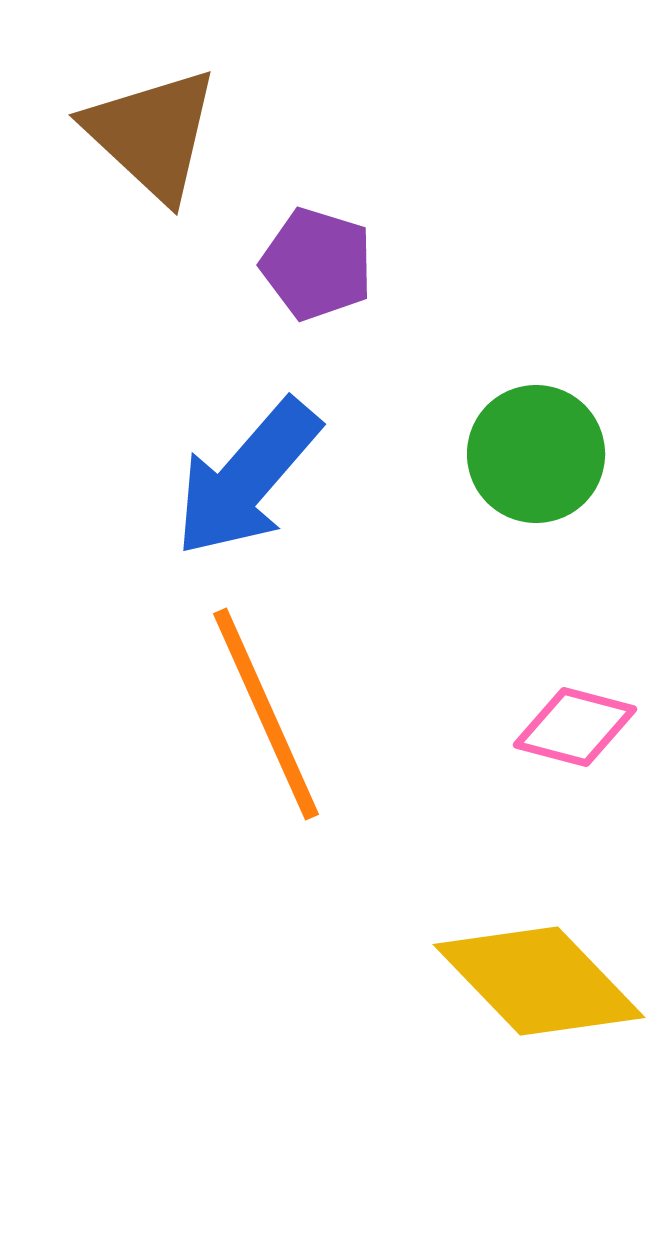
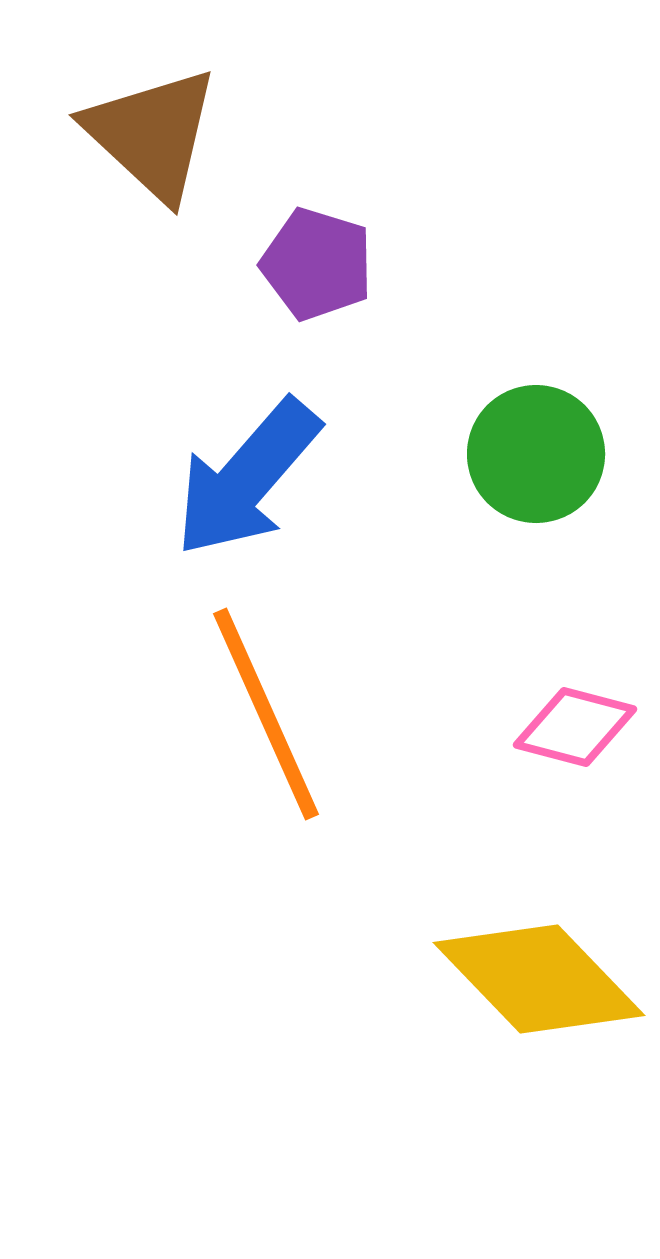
yellow diamond: moved 2 px up
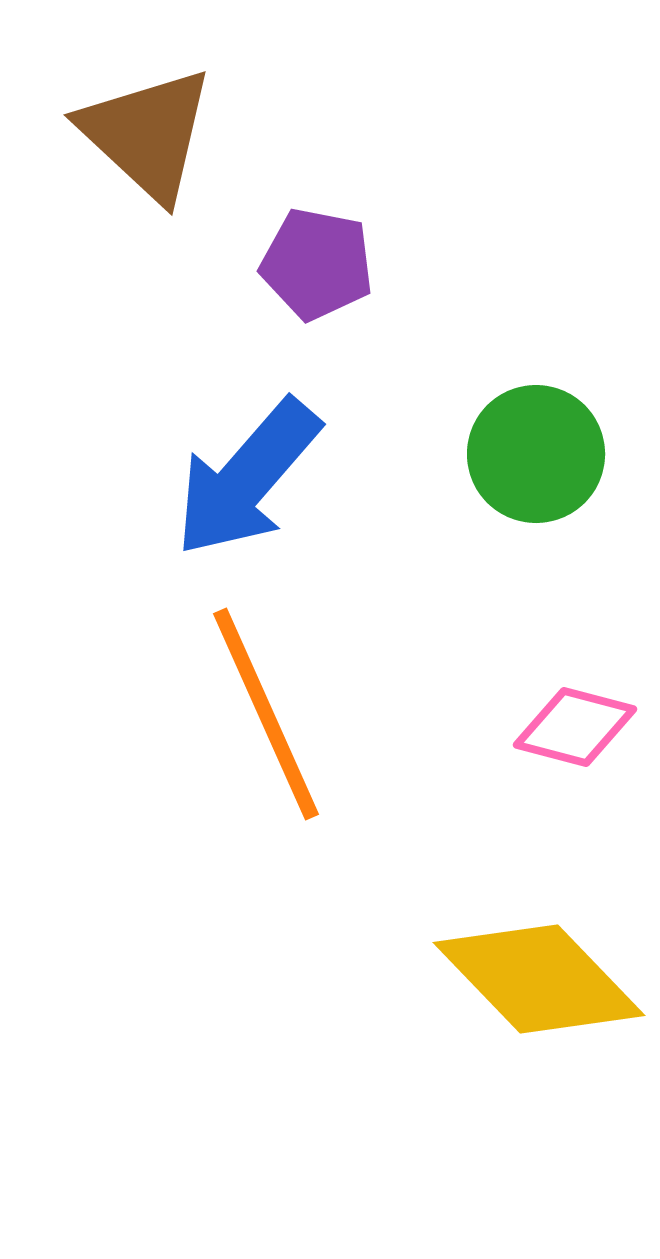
brown triangle: moved 5 px left
purple pentagon: rotated 6 degrees counterclockwise
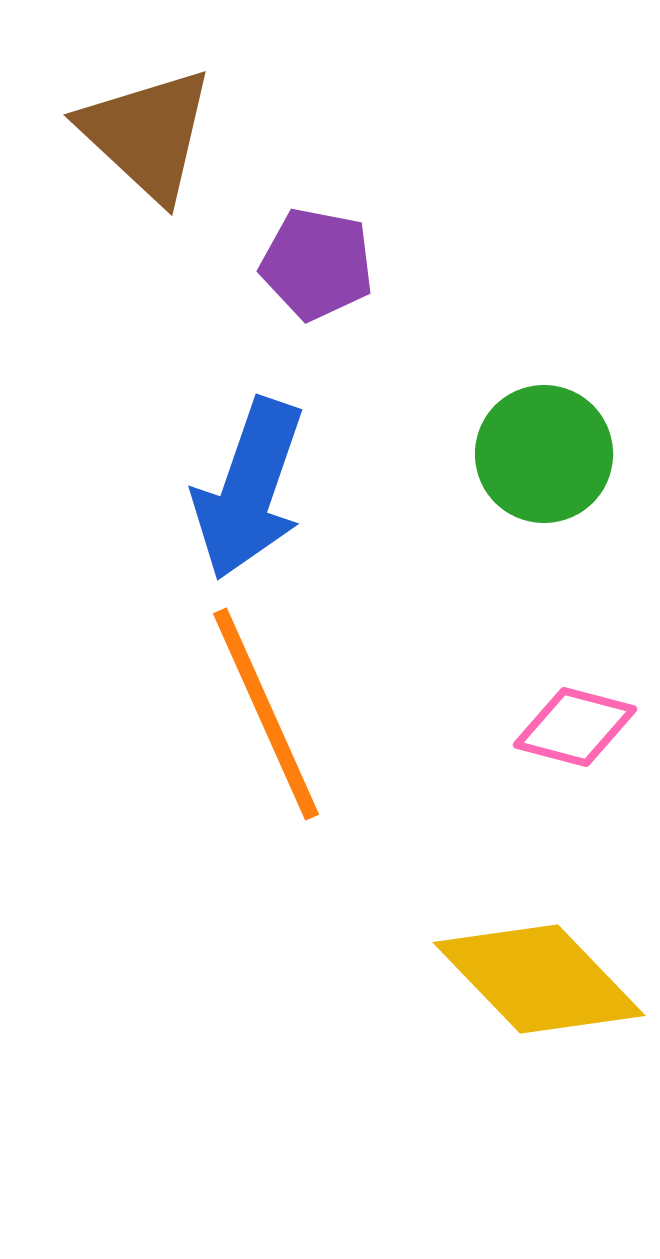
green circle: moved 8 px right
blue arrow: moved 2 px right, 11 px down; rotated 22 degrees counterclockwise
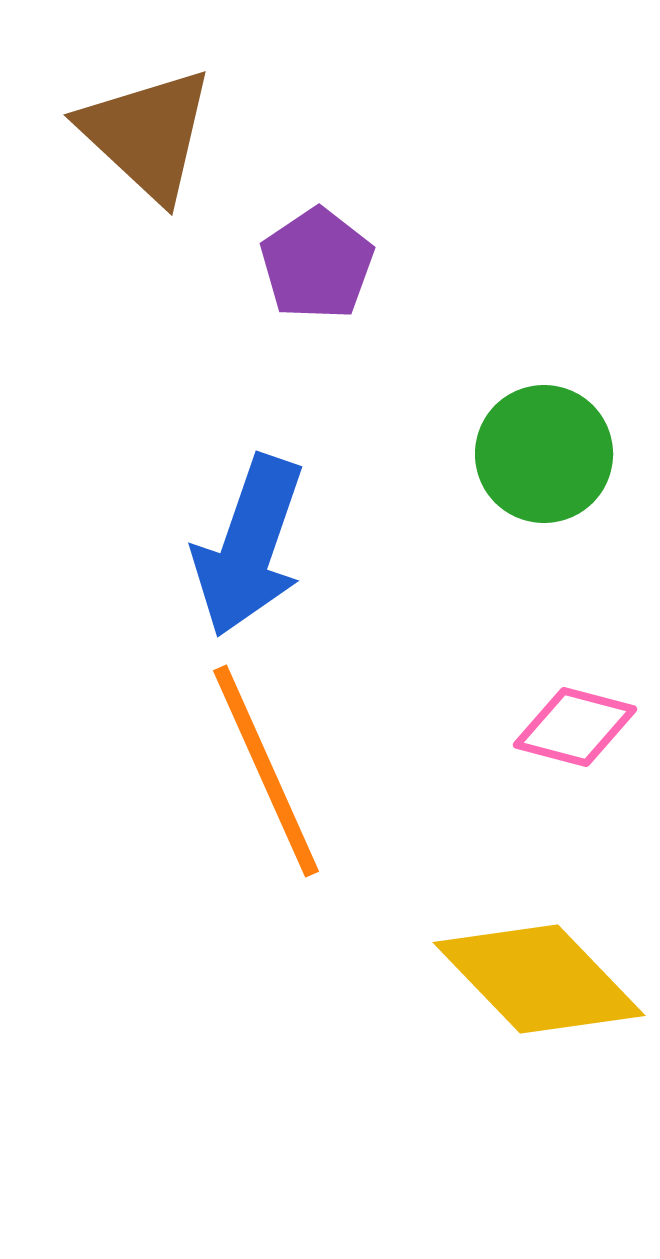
purple pentagon: rotated 27 degrees clockwise
blue arrow: moved 57 px down
orange line: moved 57 px down
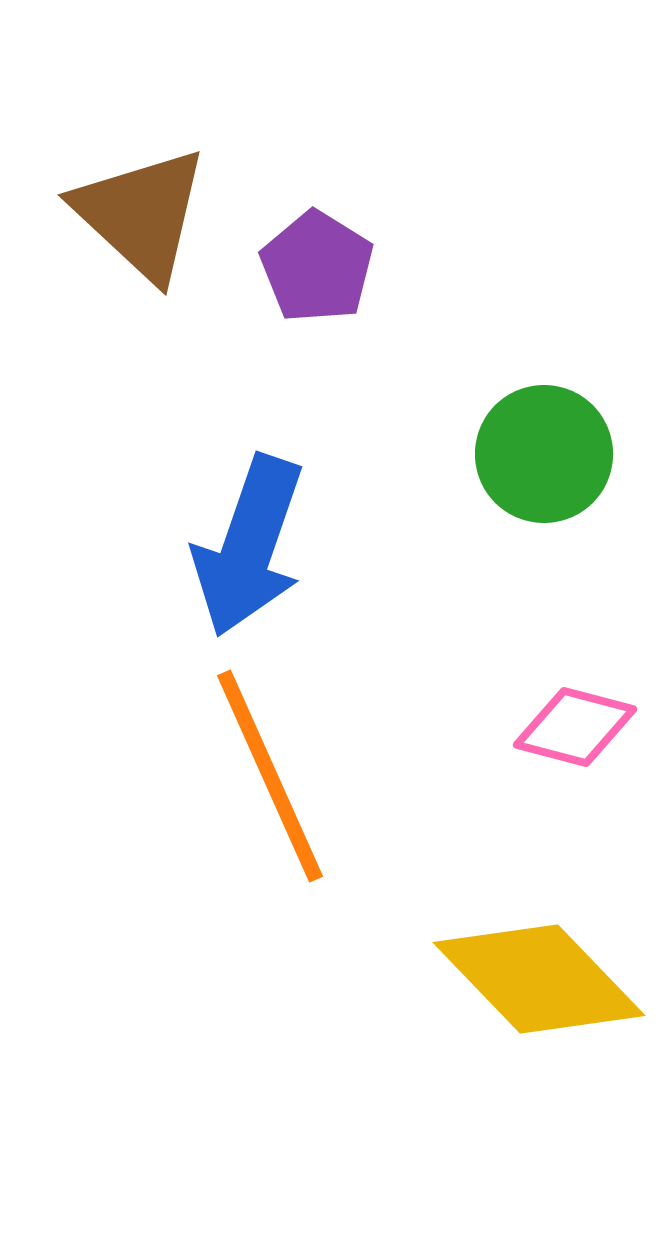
brown triangle: moved 6 px left, 80 px down
purple pentagon: moved 3 px down; rotated 6 degrees counterclockwise
orange line: moved 4 px right, 5 px down
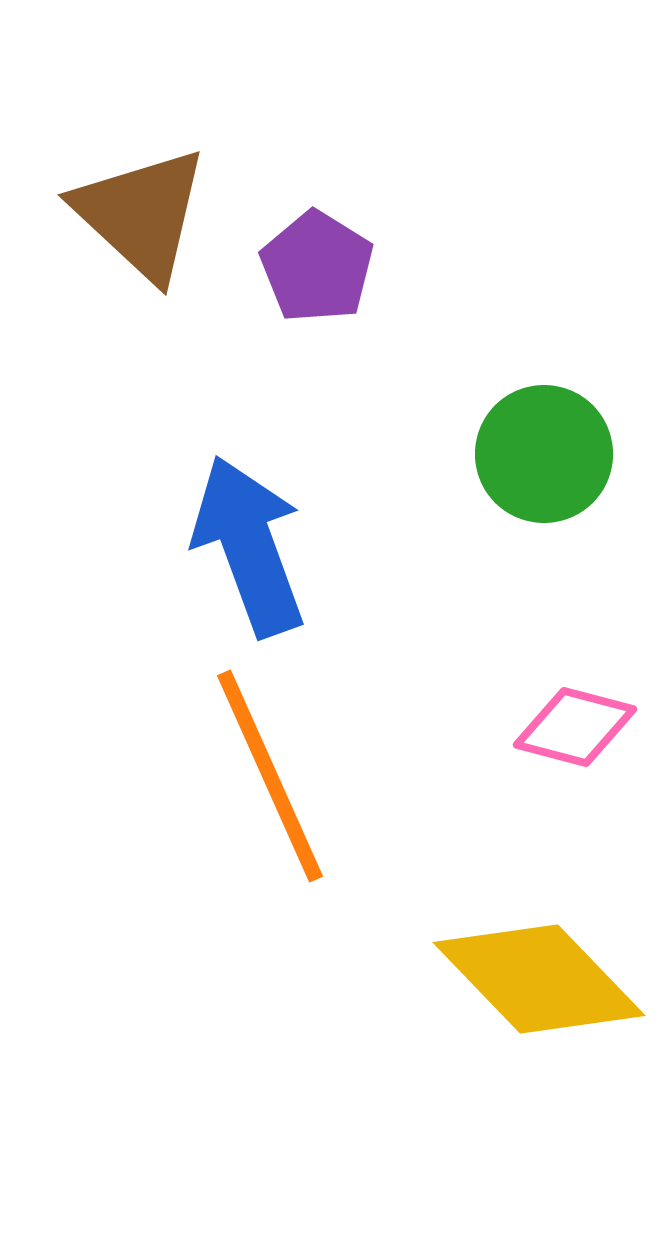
blue arrow: rotated 141 degrees clockwise
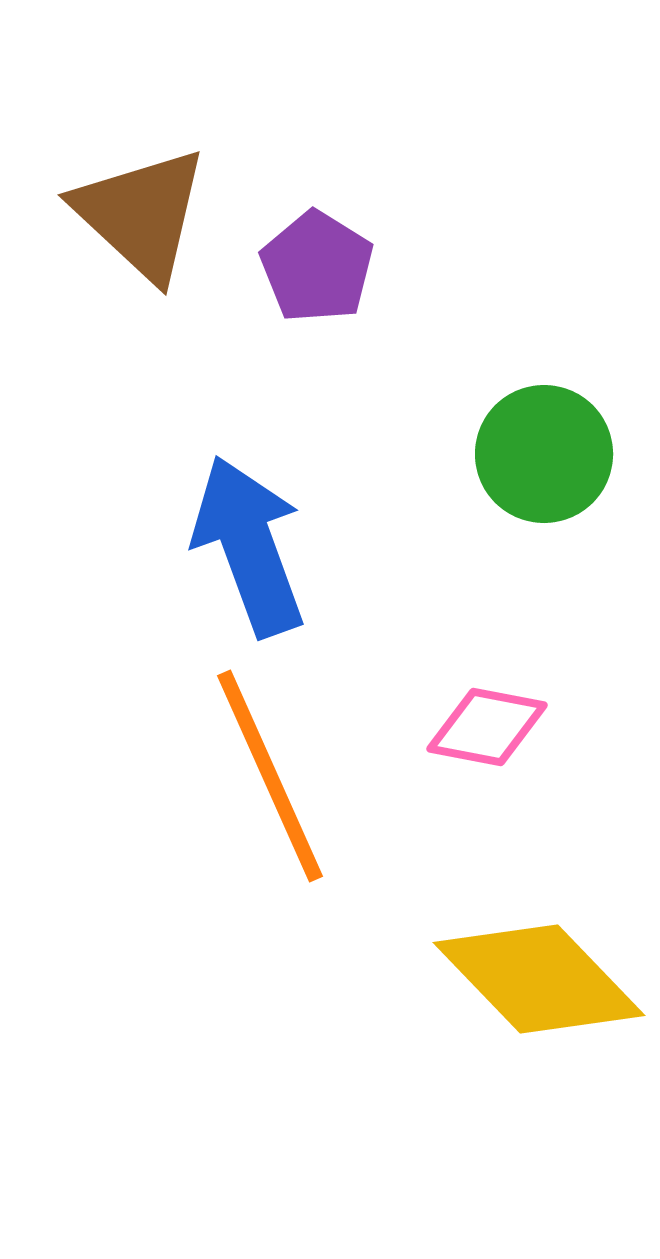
pink diamond: moved 88 px left; rotated 4 degrees counterclockwise
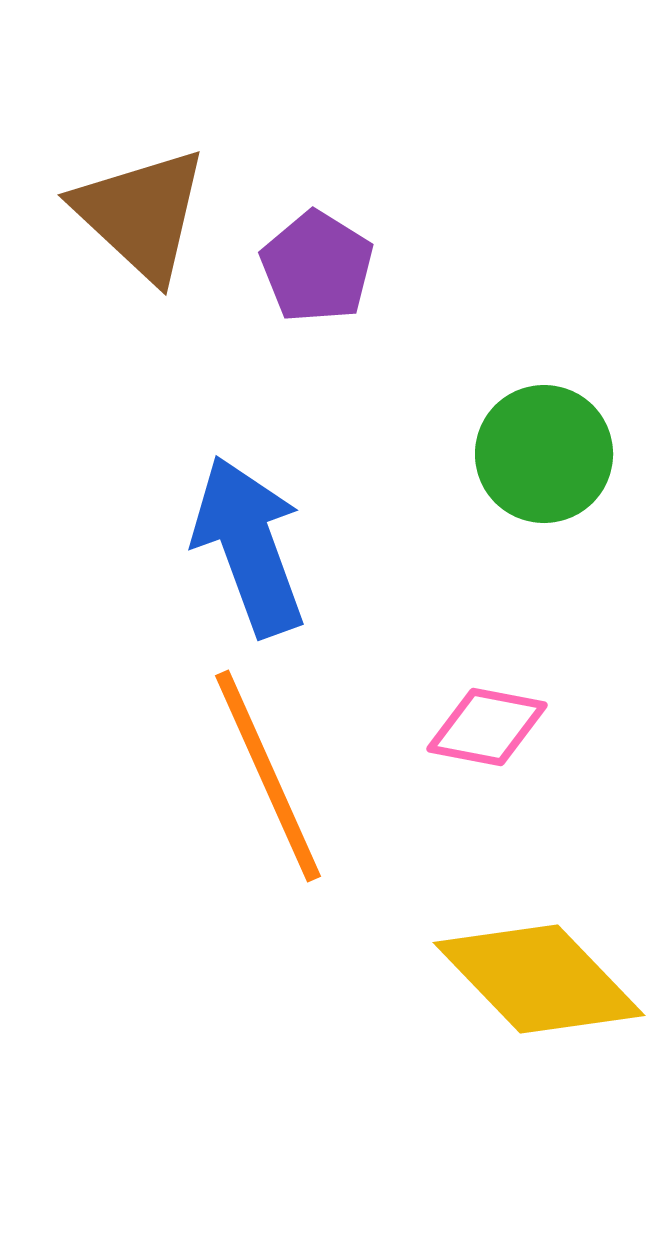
orange line: moved 2 px left
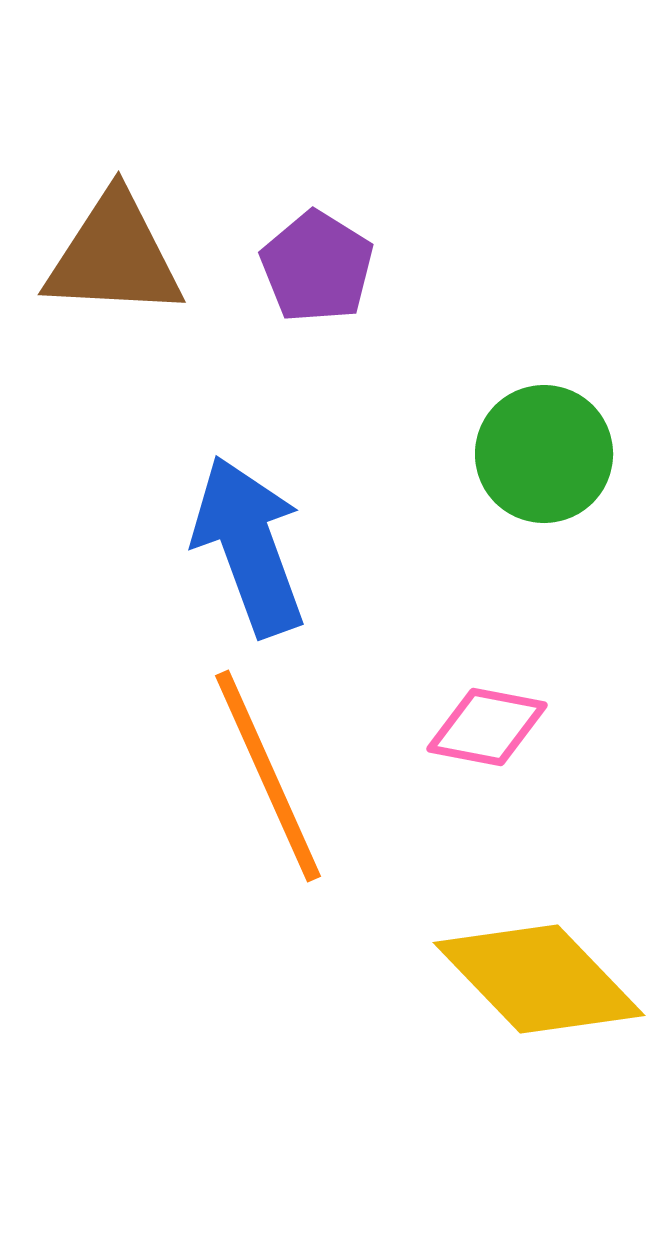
brown triangle: moved 27 px left, 42 px down; rotated 40 degrees counterclockwise
